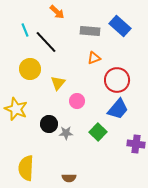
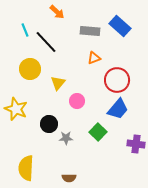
gray star: moved 5 px down
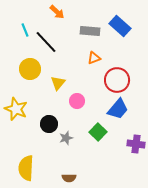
gray star: rotated 16 degrees counterclockwise
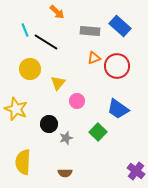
black line: rotated 15 degrees counterclockwise
red circle: moved 14 px up
blue trapezoid: rotated 85 degrees clockwise
purple cross: moved 27 px down; rotated 30 degrees clockwise
yellow semicircle: moved 3 px left, 6 px up
brown semicircle: moved 4 px left, 5 px up
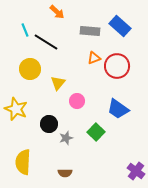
green square: moved 2 px left
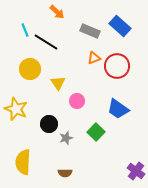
gray rectangle: rotated 18 degrees clockwise
yellow triangle: rotated 14 degrees counterclockwise
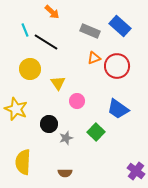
orange arrow: moved 5 px left
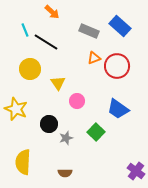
gray rectangle: moved 1 px left
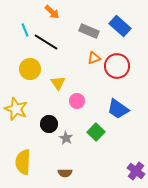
gray star: rotated 24 degrees counterclockwise
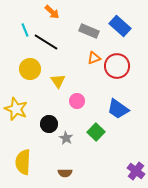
yellow triangle: moved 2 px up
